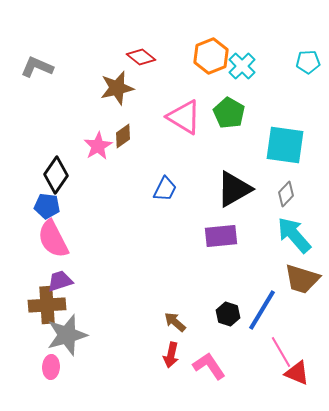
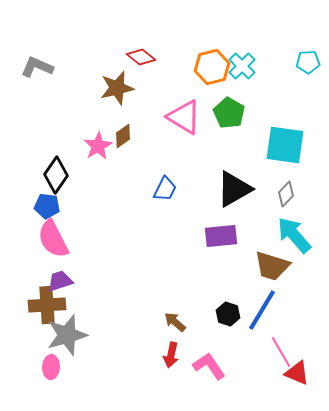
orange hexagon: moved 1 px right, 11 px down; rotated 8 degrees clockwise
brown trapezoid: moved 30 px left, 13 px up
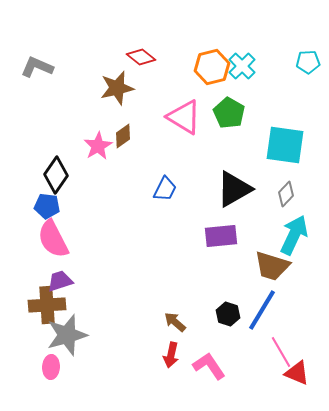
cyan arrow: rotated 66 degrees clockwise
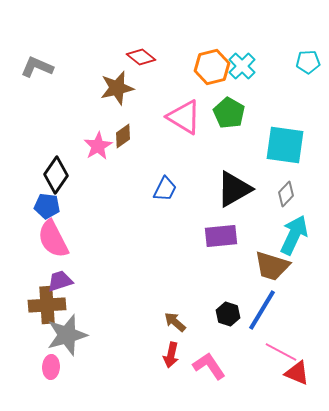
pink line: rotated 32 degrees counterclockwise
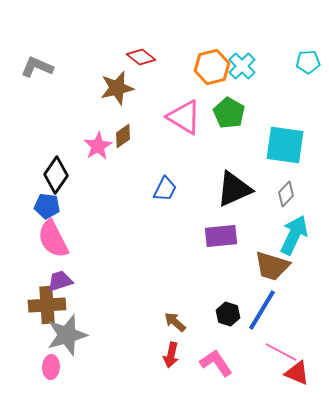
black triangle: rotated 6 degrees clockwise
pink L-shape: moved 7 px right, 3 px up
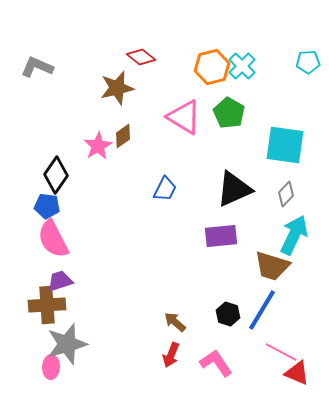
gray star: moved 9 px down
red arrow: rotated 10 degrees clockwise
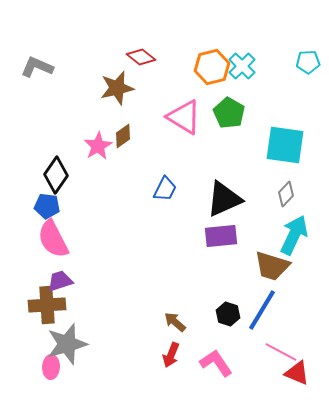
black triangle: moved 10 px left, 10 px down
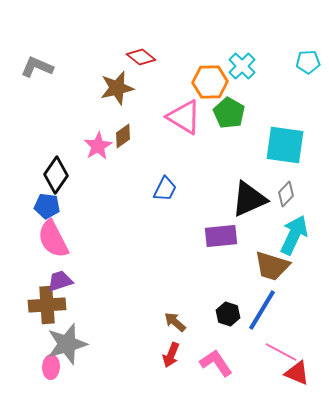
orange hexagon: moved 2 px left, 15 px down; rotated 12 degrees clockwise
black triangle: moved 25 px right
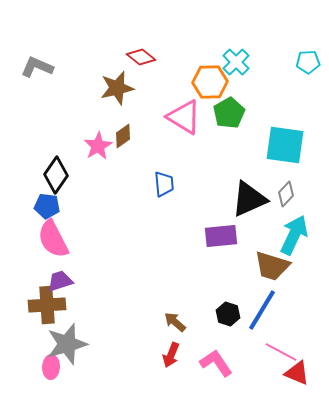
cyan cross: moved 6 px left, 4 px up
green pentagon: rotated 12 degrees clockwise
blue trapezoid: moved 1 px left, 5 px up; rotated 32 degrees counterclockwise
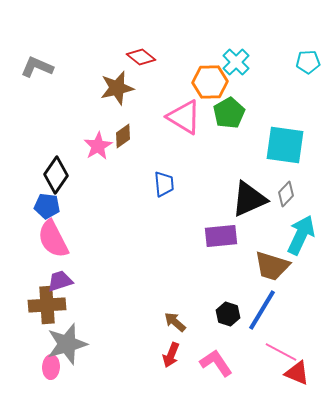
cyan arrow: moved 7 px right
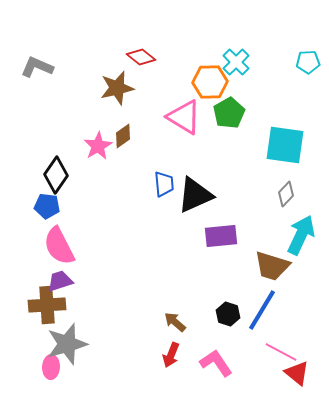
black triangle: moved 54 px left, 4 px up
pink semicircle: moved 6 px right, 7 px down
red triangle: rotated 16 degrees clockwise
